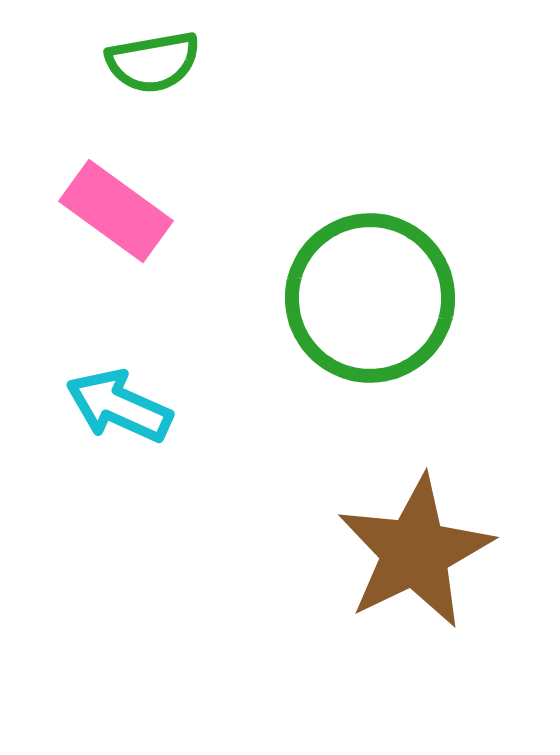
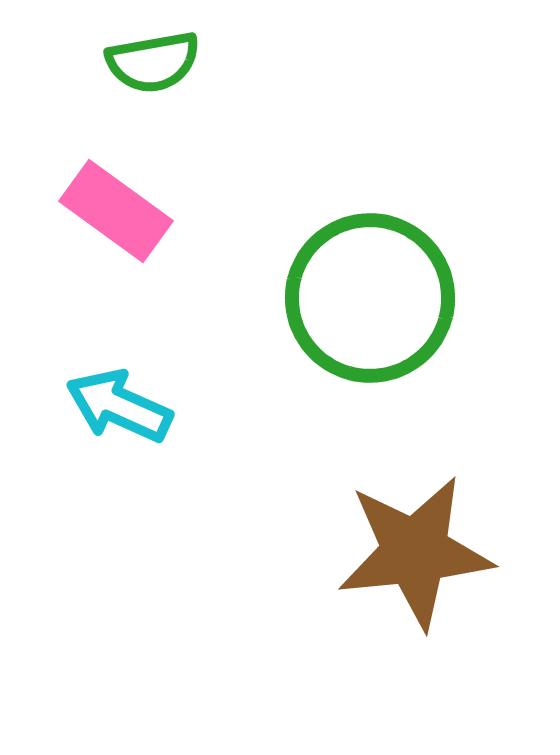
brown star: rotated 20 degrees clockwise
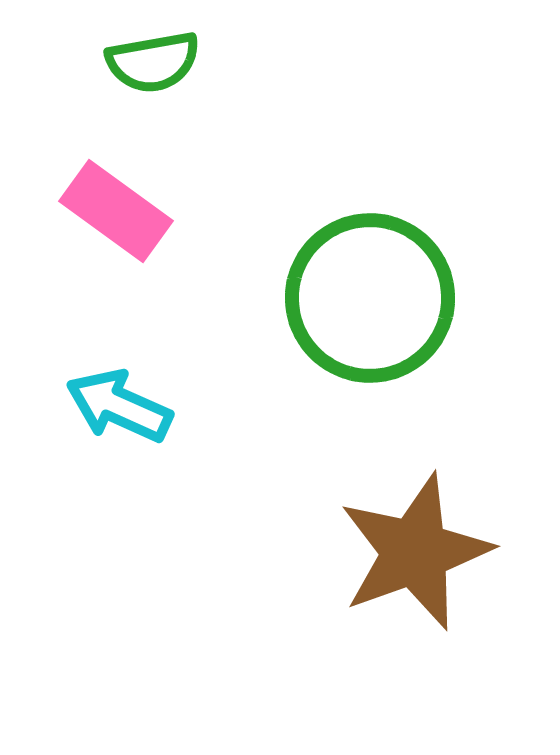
brown star: rotated 14 degrees counterclockwise
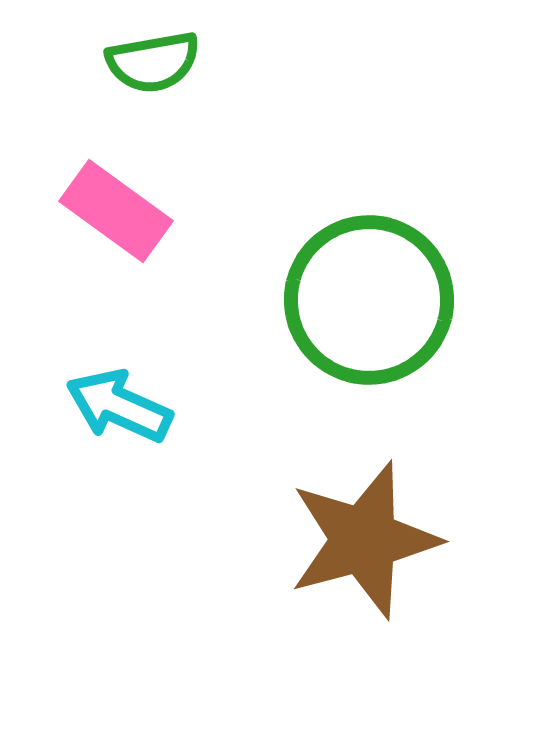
green circle: moved 1 px left, 2 px down
brown star: moved 51 px left, 12 px up; rotated 5 degrees clockwise
